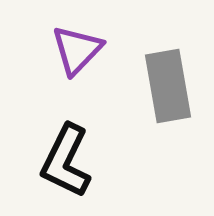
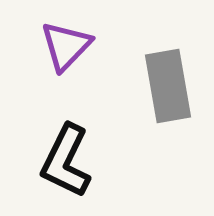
purple triangle: moved 11 px left, 4 px up
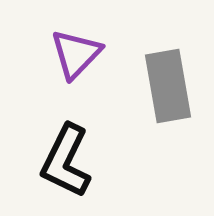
purple triangle: moved 10 px right, 8 px down
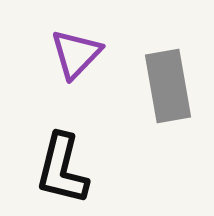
black L-shape: moved 4 px left, 8 px down; rotated 12 degrees counterclockwise
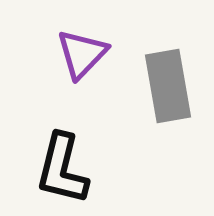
purple triangle: moved 6 px right
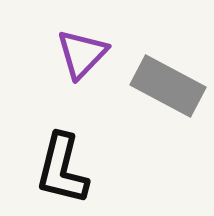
gray rectangle: rotated 52 degrees counterclockwise
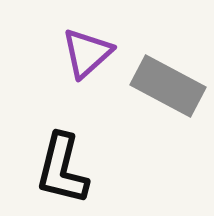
purple triangle: moved 5 px right, 1 px up; rotated 4 degrees clockwise
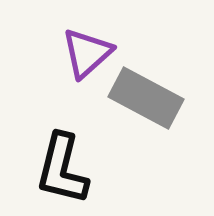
gray rectangle: moved 22 px left, 12 px down
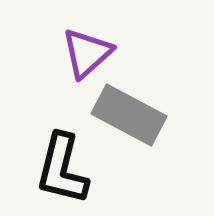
gray rectangle: moved 17 px left, 17 px down
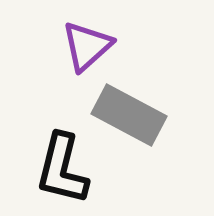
purple triangle: moved 7 px up
